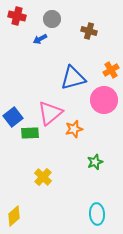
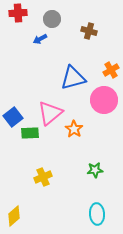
red cross: moved 1 px right, 3 px up; rotated 18 degrees counterclockwise
orange star: rotated 24 degrees counterclockwise
green star: moved 8 px down; rotated 14 degrees clockwise
yellow cross: rotated 24 degrees clockwise
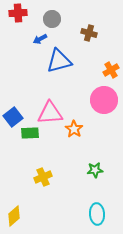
brown cross: moved 2 px down
blue triangle: moved 14 px left, 17 px up
pink triangle: rotated 36 degrees clockwise
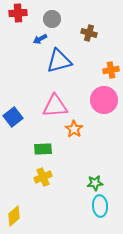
orange cross: rotated 21 degrees clockwise
pink triangle: moved 5 px right, 7 px up
green rectangle: moved 13 px right, 16 px down
green star: moved 13 px down
cyan ellipse: moved 3 px right, 8 px up
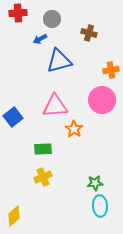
pink circle: moved 2 px left
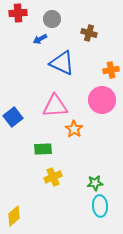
blue triangle: moved 3 px right, 2 px down; rotated 40 degrees clockwise
yellow cross: moved 10 px right
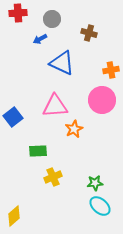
orange star: rotated 12 degrees clockwise
green rectangle: moved 5 px left, 2 px down
cyan ellipse: rotated 45 degrees counterclockwise
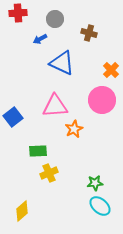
gray circle: moved 3 px right
orange cross: rotated 35 degrees counterclockwise
yellow cross: moved 4 px left, 4 px up
yellow diamond: moved 8 px right, 5 px up
